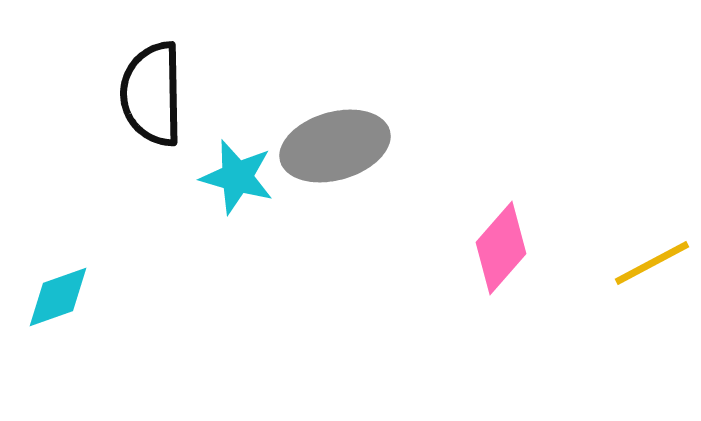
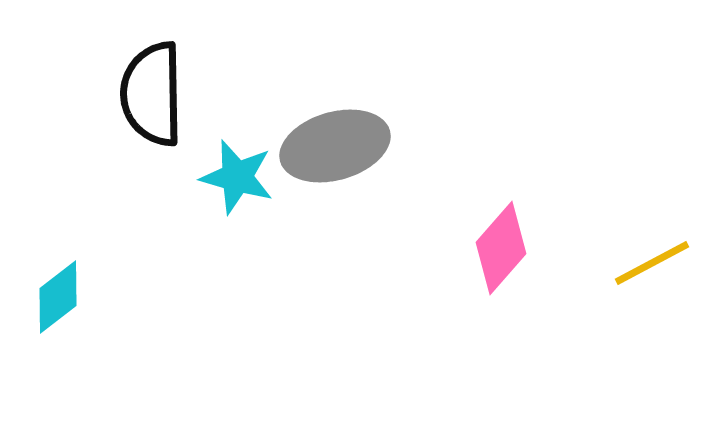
cyan diamond: rotated 18 degrees counterclockwise
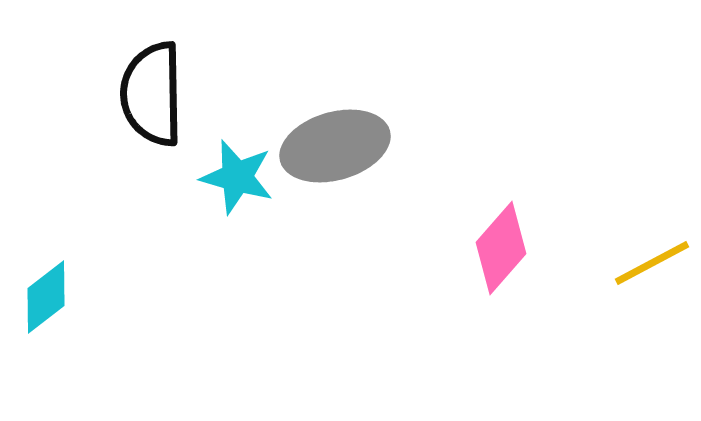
cyan diamond: moved 12 px left
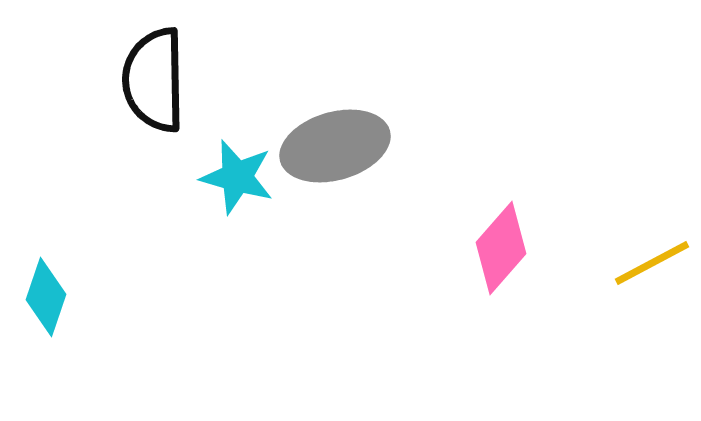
black semicircle: moved 2 px right, 14 px up
cyan diamond: rotated 34 degrees counterclockwise
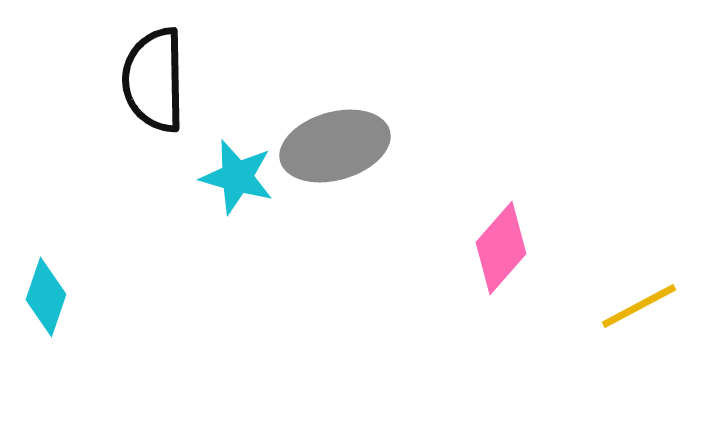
yellow line: moved 13 px left, 43 px down
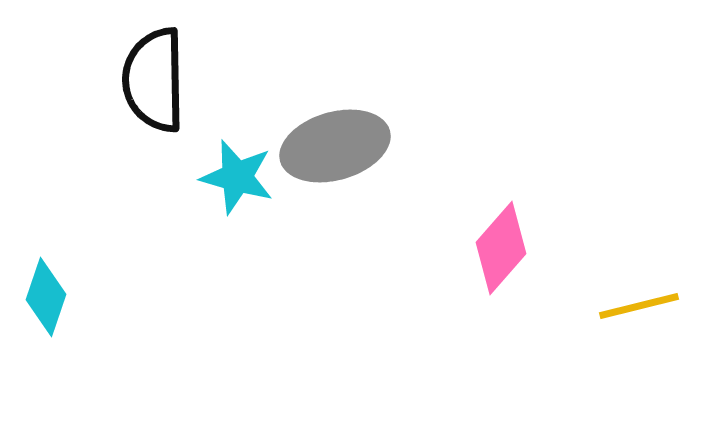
yellow line: rotated 14 degrees clockwise
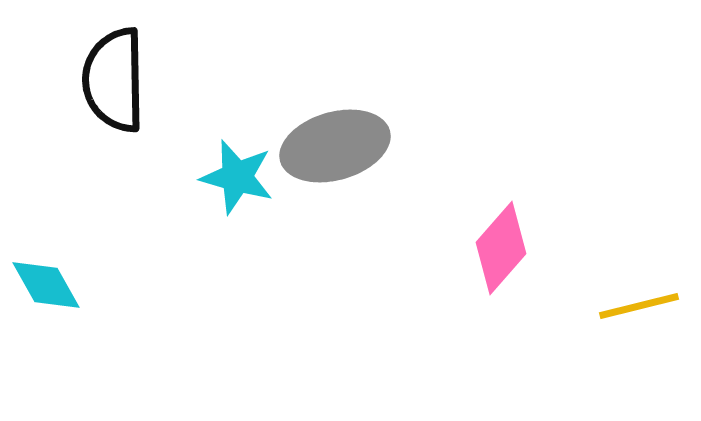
black semicircle: moved 40 px left
cyan diamond: moved 12 px up; rotated 48 degrees counterclockwise
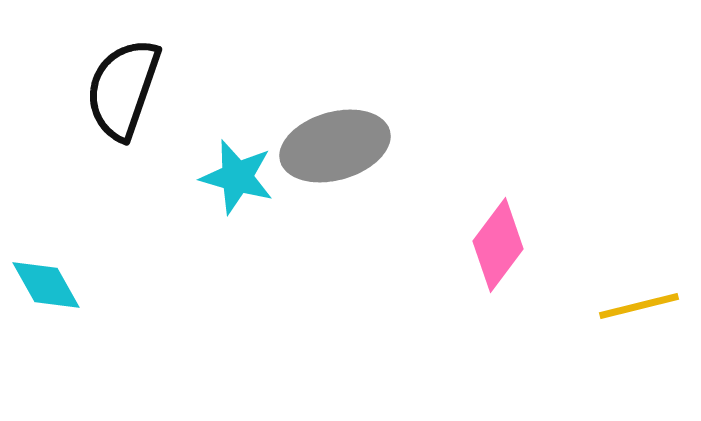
black semicircle: moved 9 px right, 9 px down; rotated 20 degrees clockwise
pink diamond: moved 3 px left, 3 px up; rotated 4 degrees counterclockwise
